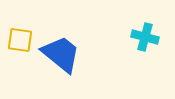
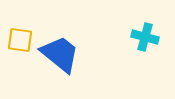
blue trapezoid: moved 1 px left
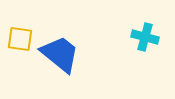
yellow square: moved 1 px up
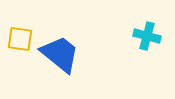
cyan cross: moved 2 px right, 1 px up
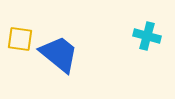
blue trapezoid: moved 1 px left
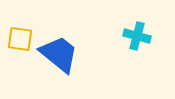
cyan cross: moved 10 px left
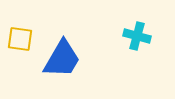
blue trapezoid: moved 3 px right, 5 px down; rotated 81 degrees clockwise
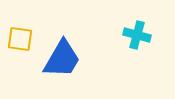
cyan cross: moved 1 px up
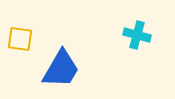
blue trapezoid: moved 1 px left, 10 px down
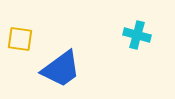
blue trapezoid: rotated 24 degrees clockwise
